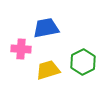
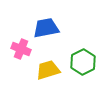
pink cross: rotated 18 degrees clockwise
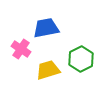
pink cross: rotated 12 degrees clockwise
green hexagon: moved 2 px left, 3 px up
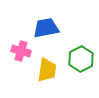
pink cross: moved 2 px down; rotated 18 degrees counterclockwise
yellow trapezoid: moved 1 px left; rotated 115 degrees clockwise
